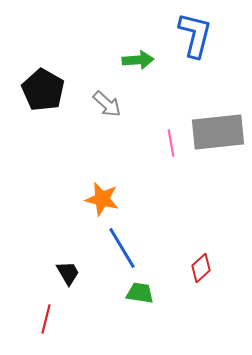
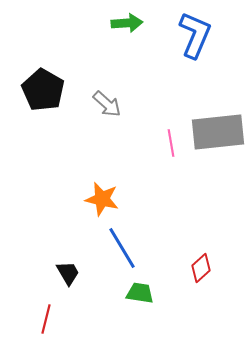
blue L-shape: rotated 9 degrees clockwise
green arrow: moved 11 px left, 37 px up
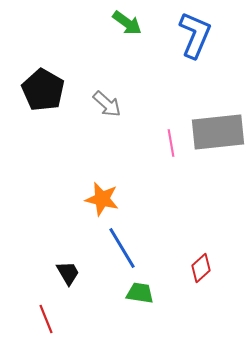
green arrow: rotated 40 degrees clockwise
red line: rotated 36 degrees counterclockwise
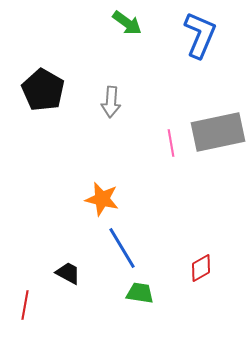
blue L-shape: moved 5 px right
gray arrow: moved 4 px right, 2 px up; rotated 52 degrees clockwise
gray rectangle: rotated 6 degrees counterclockwise
red diamond: rotated 12 degrees clockwise
black trapezoid: rotated 32 degrees counterclockwise
red line: moved 21 px left, 14 px up; rotated 32 degrees clockwise
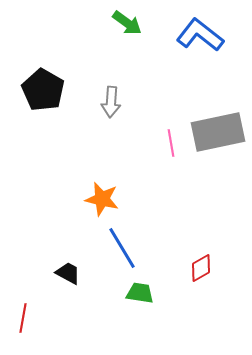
blue L-shape: rotated 75 degrees counterclockwise
red line: moved 2 px left, 13 px down
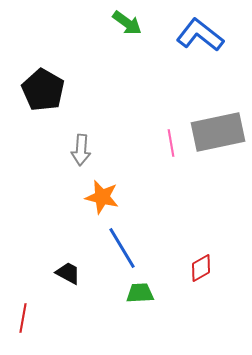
gray arrow: moved 30 px left, 48 px down
orange star: moved 2 px up
green trapezoid: rotated 12 degrees counterclockwise
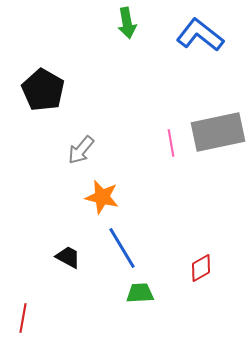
green arrow: rotated 44 degrees clockwise
gray arrow: rotated 36 degrees clockwise
black trapezoid: moved 16 px up
